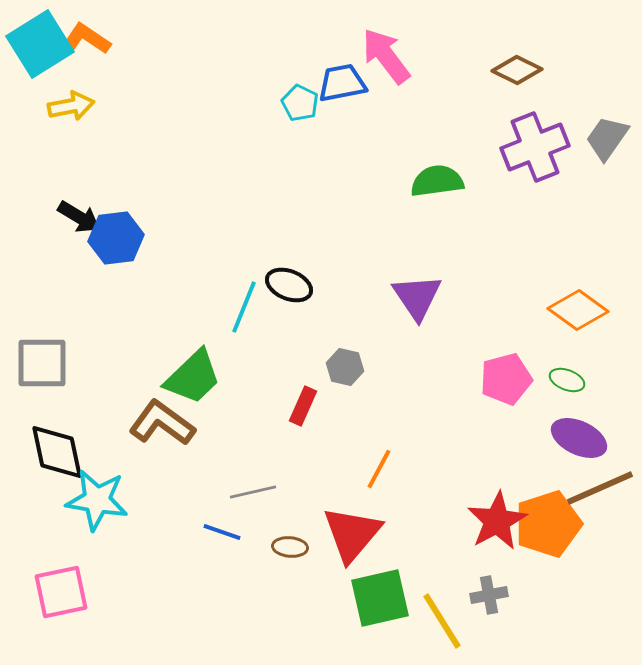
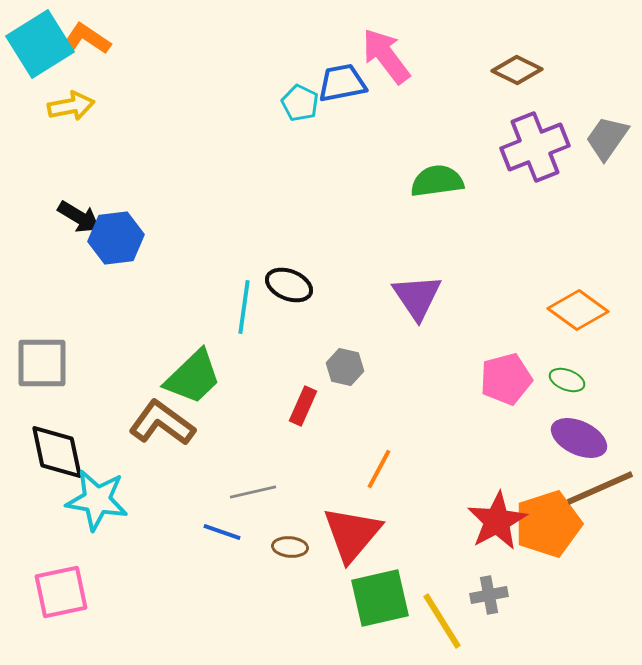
cyan line: rotated 14 degrees counterclockwise
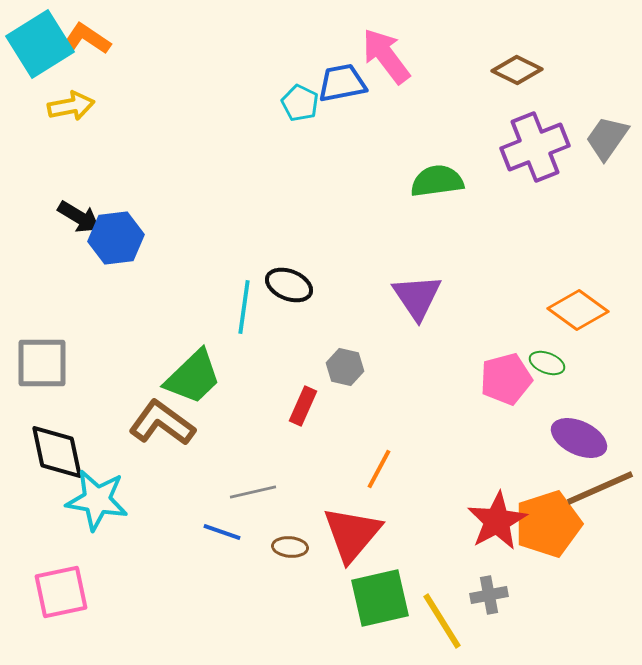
green ellipse: moved 20 px left, 17 px up
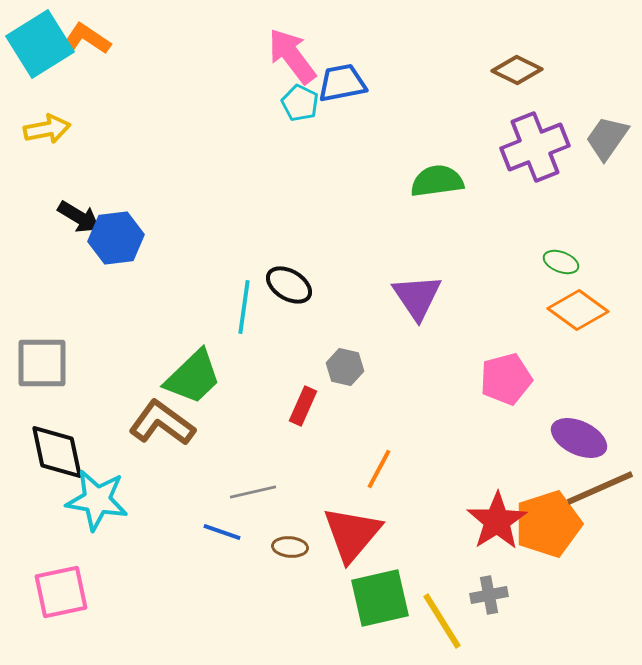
pink arrow: moved 94 px left
yellow arrow: moved 24 px left, 23 px down
black ellipse: rotated 9 degrees clockwise
green ellipse: moved 14 px right, 101 px up
red star: rotated 4 degrees counterclockwise
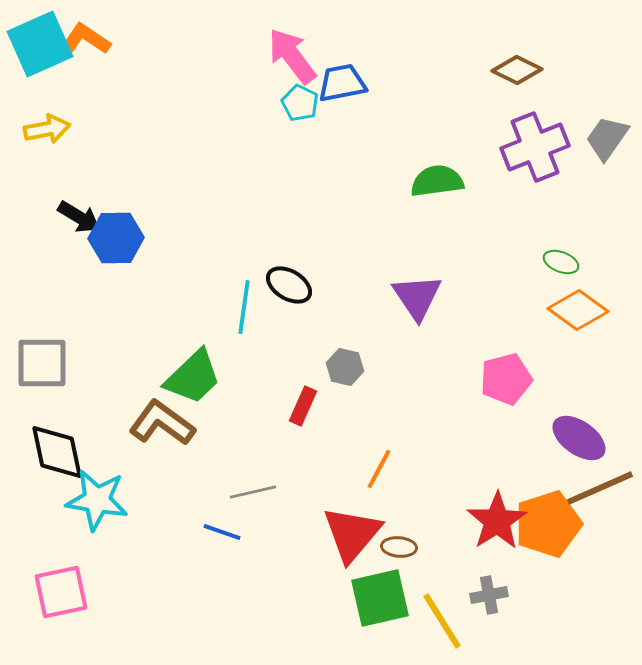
cyan square: rotated 8 degrees clockwise
blue hexagon: rotated 6 degrees clockwise
purple ellipse: rotated 10 degrees clockwise
brown ellipse: moved 109 px right
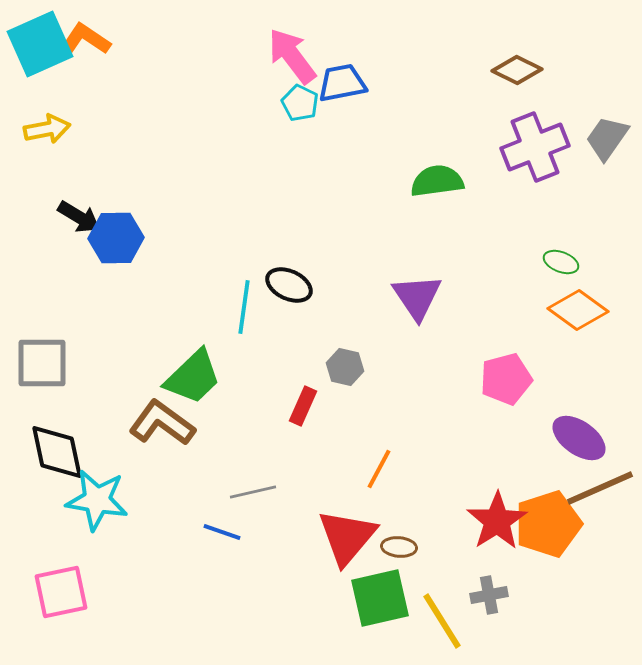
black ellipse: rotated 6 degrees counterclockwise
red triangle: moved 5 px left, 3 px down
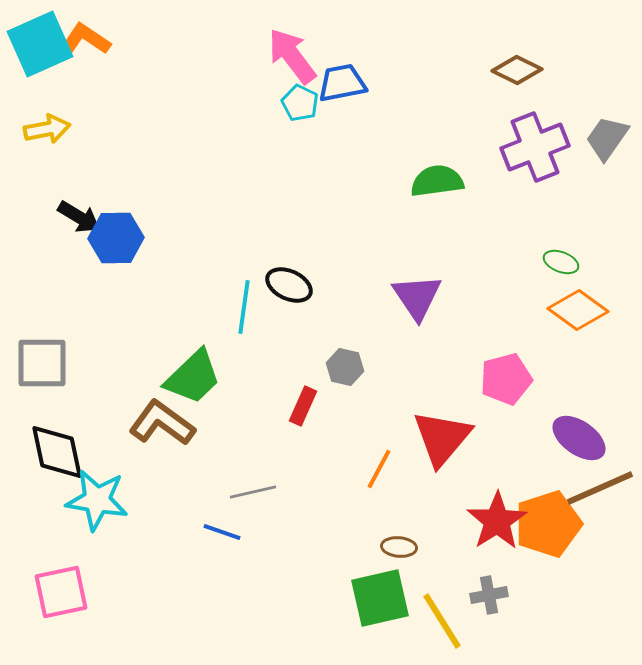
red triangle: moved 95 px right, 99 px up
